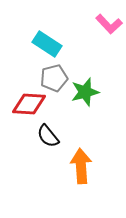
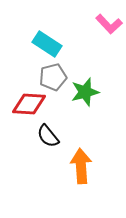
gray pentagon: moved 1 px left, 1 px up
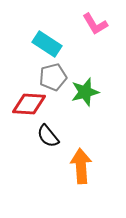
pink L-shape: moved 14 px left; rotated 12 degrees clockwise
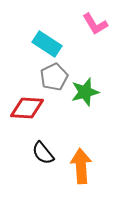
gray pentagon: moved 1 px right; rotated 12 degrees counterclockwise
red diamond: moved 2 px left, 4 px down
black semicircle: moved 5 px left, 17 px down
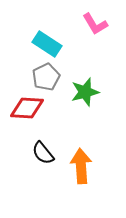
gray pentagon: moved 8 px left
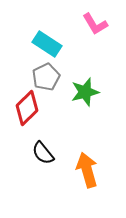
red diamond: rotated 48 degrees counterclockwise
orange arrow: moved 6 px right, 4 px down; rotated 12 degrees counterclockwise
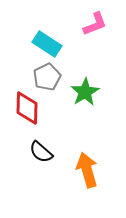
pink L-shape: rotated 80 degrees counterclockwise
gray pentagon: moved 1 px right
green star: rotated 16 degrees counterclockwise
red diamond: rotated 44 degrees counterclockwise
black semicircle: moved 2 px left, 1 px up; rotated 10 degrees counterclockwise
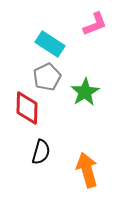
cyan rectangle: moved 3 px right
black semicircle: rotated 115 degrees counterclockwise
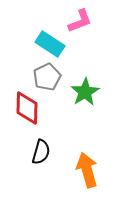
pink L-shape: moved 15 px left, 3 px up
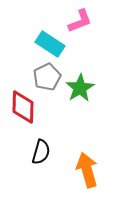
green star: moved 5 px left, 4 px up
red diamond: moved 4 px left, 1 px up
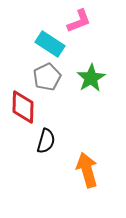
pink L-shape: moved 1 px left
green star: moved 11 px right, 10 px up
black semicircle: moved 5 px right, 11 px up
